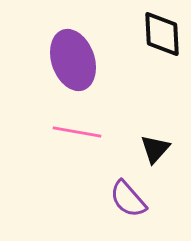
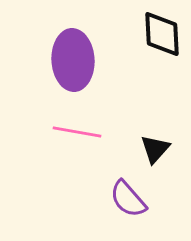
purple ellipse: rotated 16 degrees clockwise
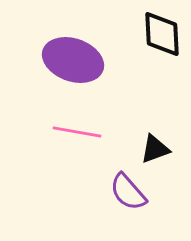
purple ellipse: rotated 68 degrees counterclockwise
black triangle: rotated 28 degrees clockwise
purple semicircle: moved 7 px up
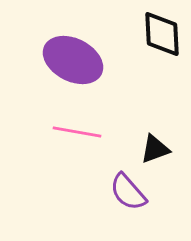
purple ellipse: rotated 8 degrees clockwise
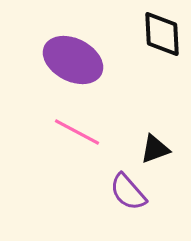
pink line: rotated 18 degrees clockwise
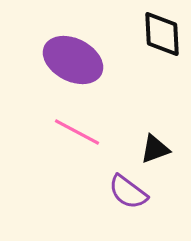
purple semicircle: rotated 12 degrees counterclockwise
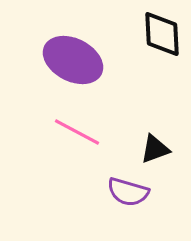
purple semicircle: rotated 21 degrees counterclockwise
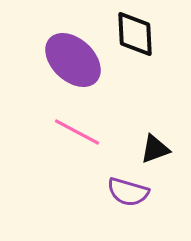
black diamond: moved 27 px left
purple ellipse: rotated 16 degrees clockwise
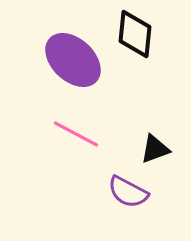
black diamond: rotated 9 degrees clockwise
pink line: moved 1 px left, 2 px down
purple semicircle: rotated 12 degrees clockwise
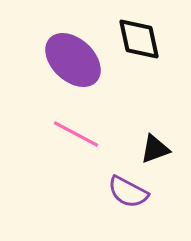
black diamond: moved 4 px right, 5 px down; rotated 18 degrees counterclockwise
